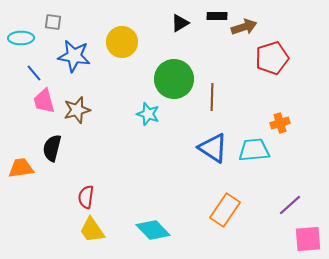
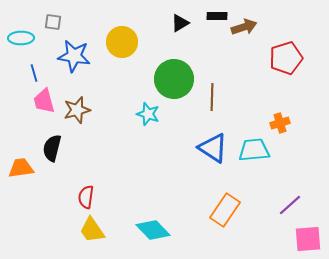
red pentagon: moved 14 px right
blue line: rotated 24 degrees clockwise
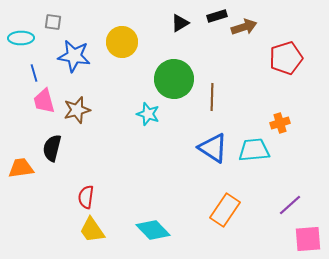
black rectangle: rotated 18 degrees counterclockwise
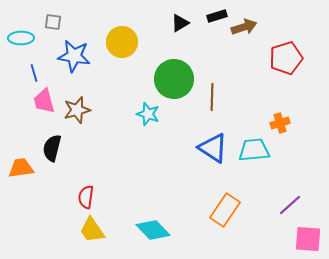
pink square: rotated 8 degrees clockwise
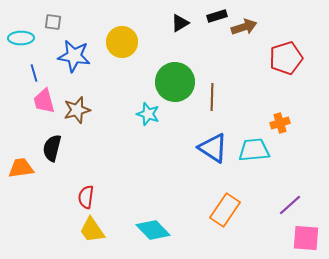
green circle: moved 1 px right, 3 px down
pink square: moved 2 px left, 1 px up
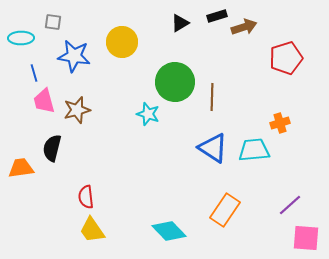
red semicircle: rotated 15 degrees counterclockwise
cyan diamond: moved 16 px right, 1 px down
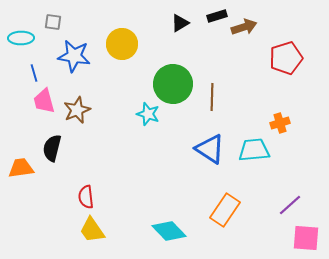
yellow circle: moved 2 px down
green circle: moved 2 px left, 2 px down
brown star: rotated 8 degrees counterclockwise
blue triangle: moved 3 px left, 1 px down
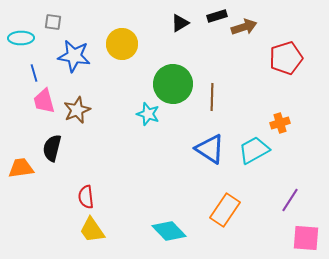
cyan trapezoid: rotated 24 degrees counterclockwise
purple line: moved 5 px up; rotated 15 degrees counterclockwise
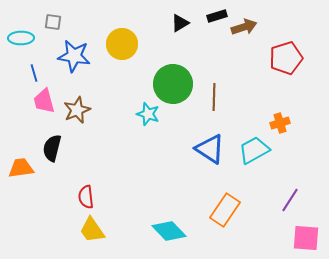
brown line: moved 2 px right
